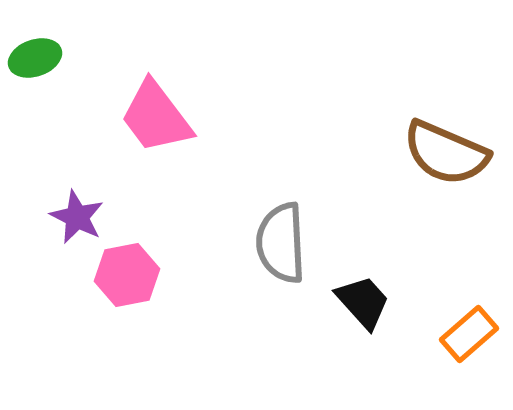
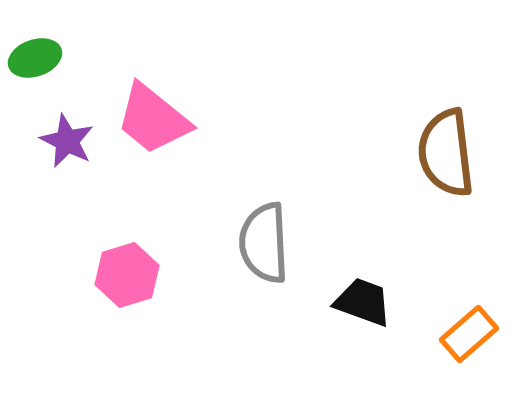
pink trapezoid: moved 3 px left, 2 px down; rotated 14 degrees counterclockwise
brown semicircle: rotated 60 degrees clockwise
purple star: moved 10 px left, 76 px up
gray semicircle: moved 17 px left
pink hexagon: rotated 6 degrees counterclockwise
black trapezoid: rotated 28 degrees counterclockwise
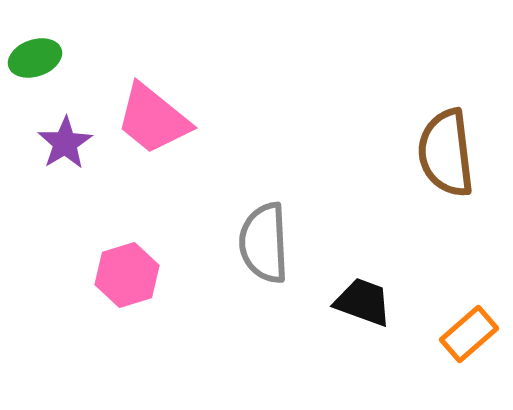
purple star: moved 2 px left, 2 px down; rotated 14 degrees clockwise
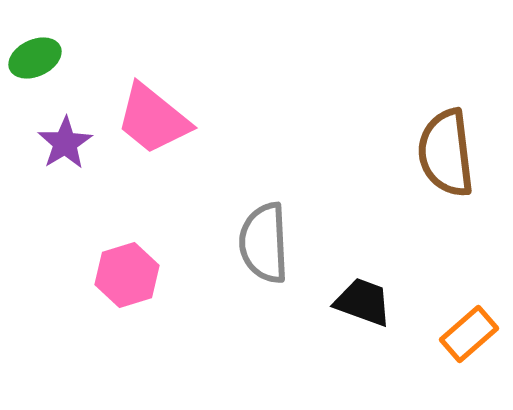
green ellipse: rotated 6 degrees counterclockwise
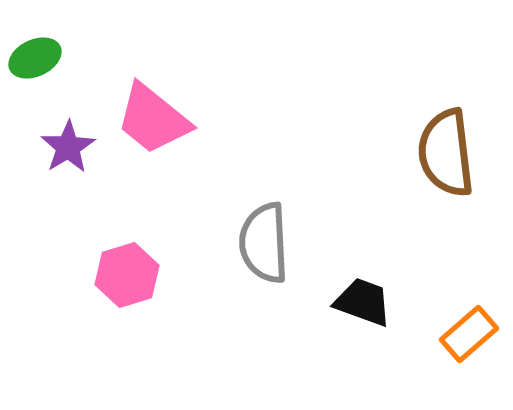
purple star: moved 3 px right, 4 px down
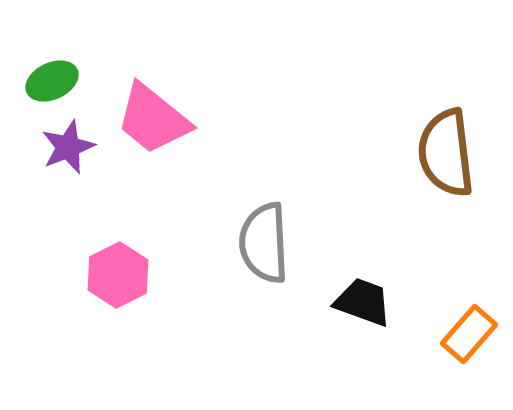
green ellipse: moved 17 px right, 23 px down
purple star: rotated 10 degrees clockwise
pink hexagon: moved 9 px left; rotated 10 degrees counterclockwise
orange rectangle: rotated 8 degrees counterclockwise
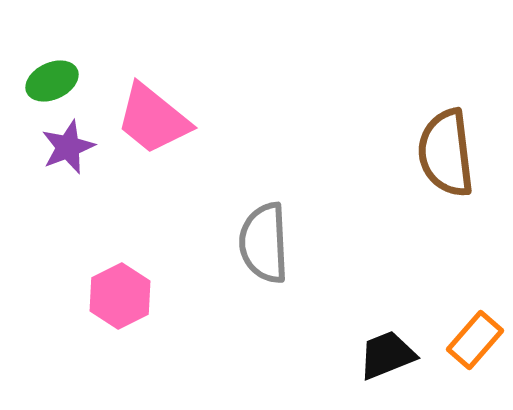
pink hexagon: moved 2 px right, 21 px down
black trapezoid: moved 24 px right, 53 px down; rotated 42 degrees counterclockwise
orange rectangle: moved 6 px right, 6 px down
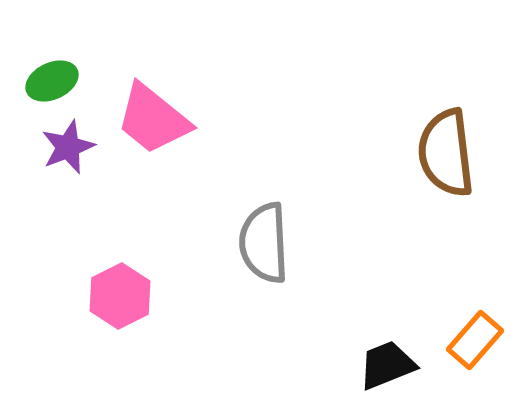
black trapezoid: moved 10 px down
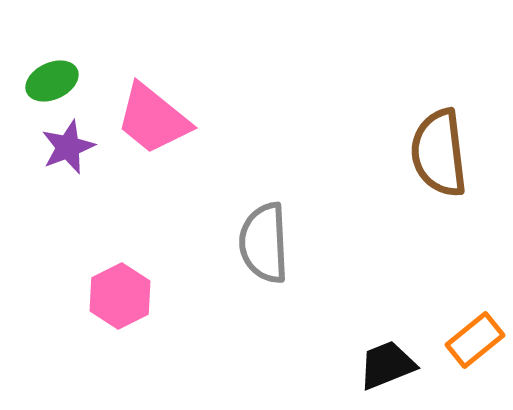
brown semicircle: moved 7 px left
orange rectangle: rotated 10 degrees clockwise
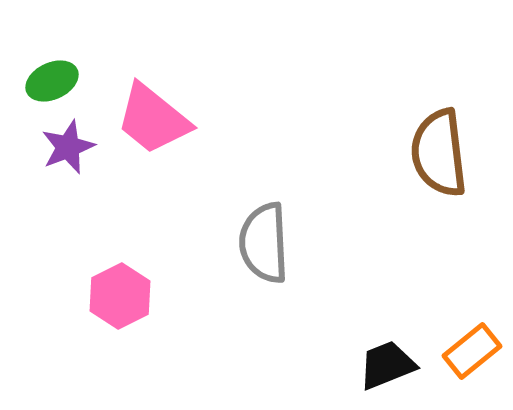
orange rectangle: moved 3 px left, 11 px down
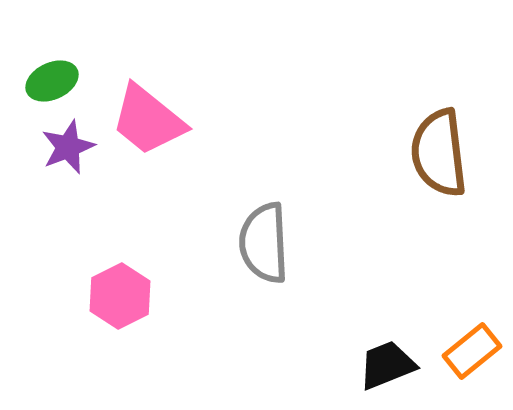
pink trapezoid: moved 5 px left, 1 px down
